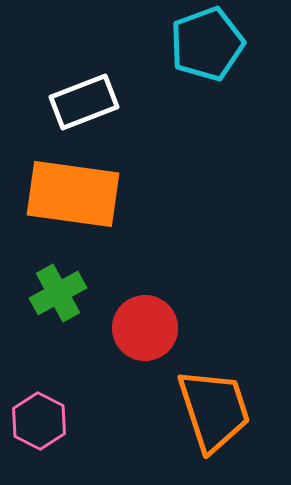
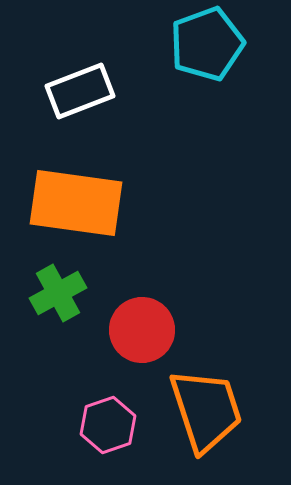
white rectangle: moved 4 px left, 11 px up
orange rectangle: moved 3 px right, 9 px down
red circle: moved 3 px left, 2 px down
orange trapezoid: moved 8 px left
pink hexagon: moved 69 px right, 4 px down; rotated 14 degrees clockwise
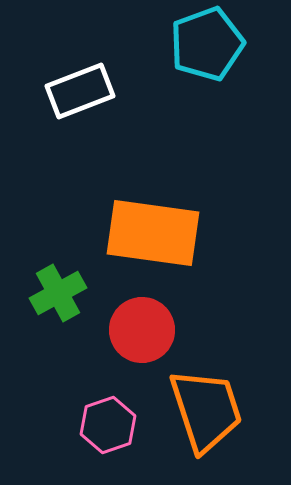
orange rectangle: moved 77 px right, 30 px down
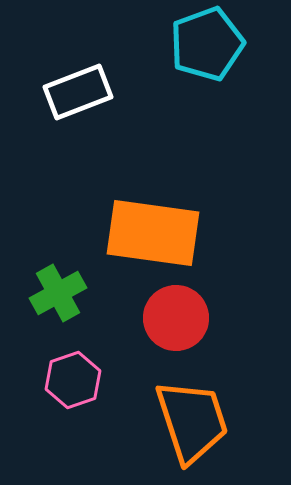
white rectangle: moved 2 px left, 1 px down
red circle: moved 34 px right, 12 px up
orange trapezoid: moved 14 px left, 11 px down
pink hexagon: moved 35 px left, 45 px up
